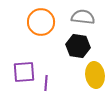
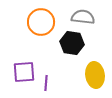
black hexagon: moved 6 px left, 3 px up
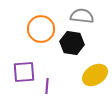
gray semicircle: moved 1 px left, 1 px up
orange circle: moved 7 px down
yellow ellipse: rotated 65 degrees clockwise
purple line: moved 1 px right, 3 px down
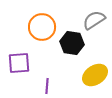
gray semicircle: moved 12 px right, 4 px down; rotated 40 degrees counterclockwise
orange circle: moved 1 px right, 2 px up
purple square: moved 5 px left, 9 px up
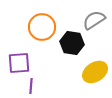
yellow ellipse: moved 3 px up
purple line: moved 16 px left
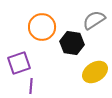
purple square: rotated 15 degrees counterclockwise
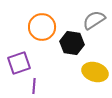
yellow ellipse: rotated 50 degrees clockwise
purple line: moved 3 px right
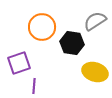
gray semicircle: moved 1 px right, 1 px down
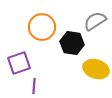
yellow ellipse: moved 1 px right, 3 px up
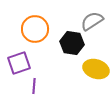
gray semicircle: moved 3 px left
orange circle: moved 7 px left, 2 px down
